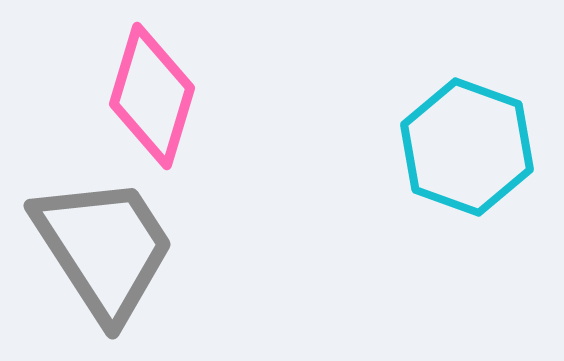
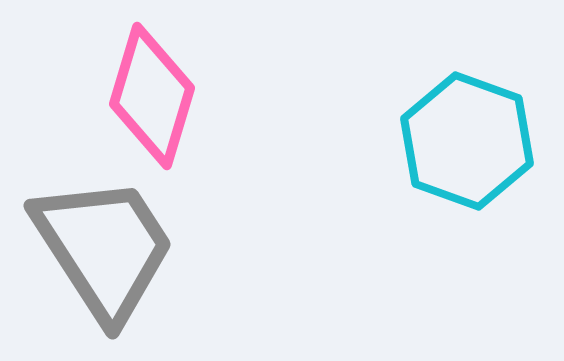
cyan hexagon: moved 6 px up
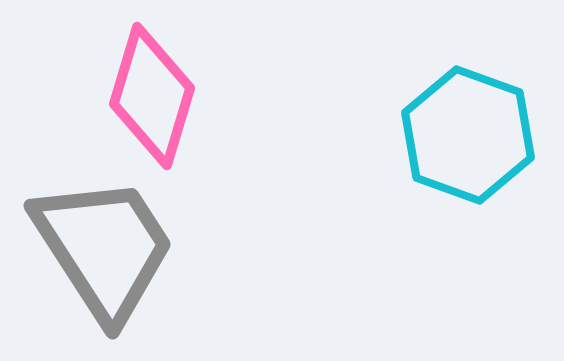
cyan hexagon: moved 1 px right, 6 px up
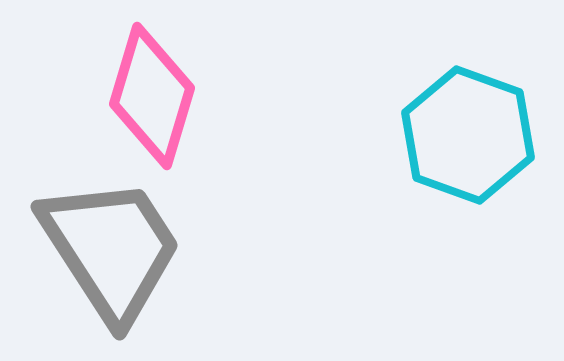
gray trapezoid: moved 7 px right, 1 px down
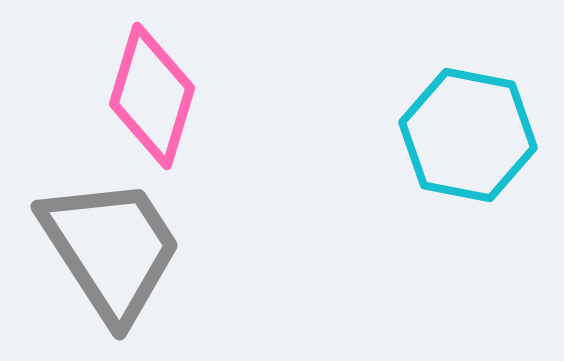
cyan hexagon: rotated 9 degrees counterclockwise
